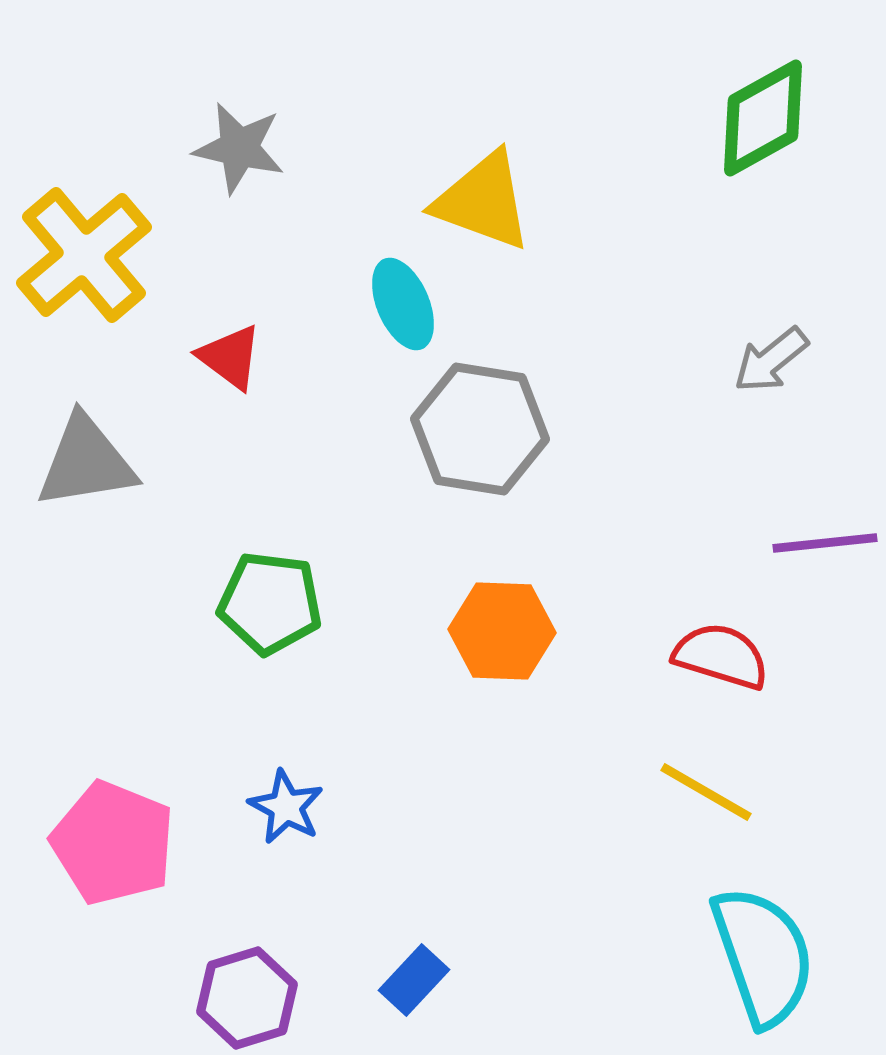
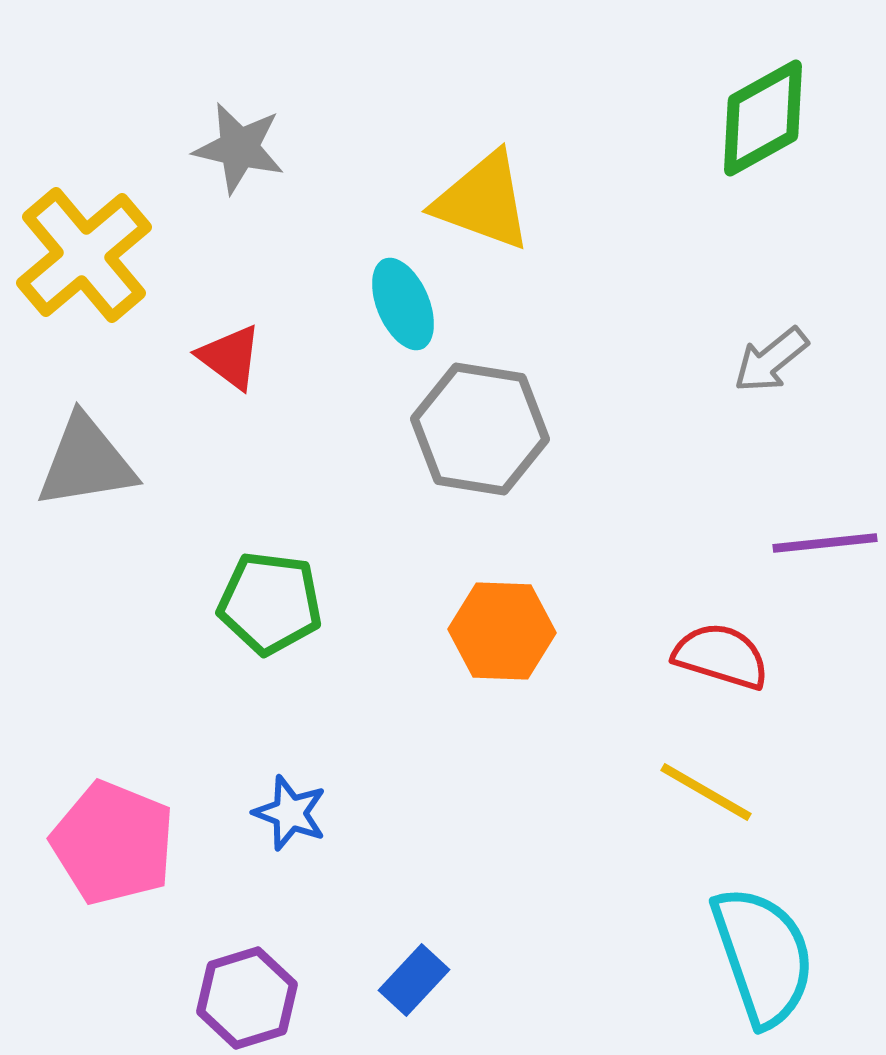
blue star: moved 4 px right, 6 px down; rotated 8 degrees counterclockwise
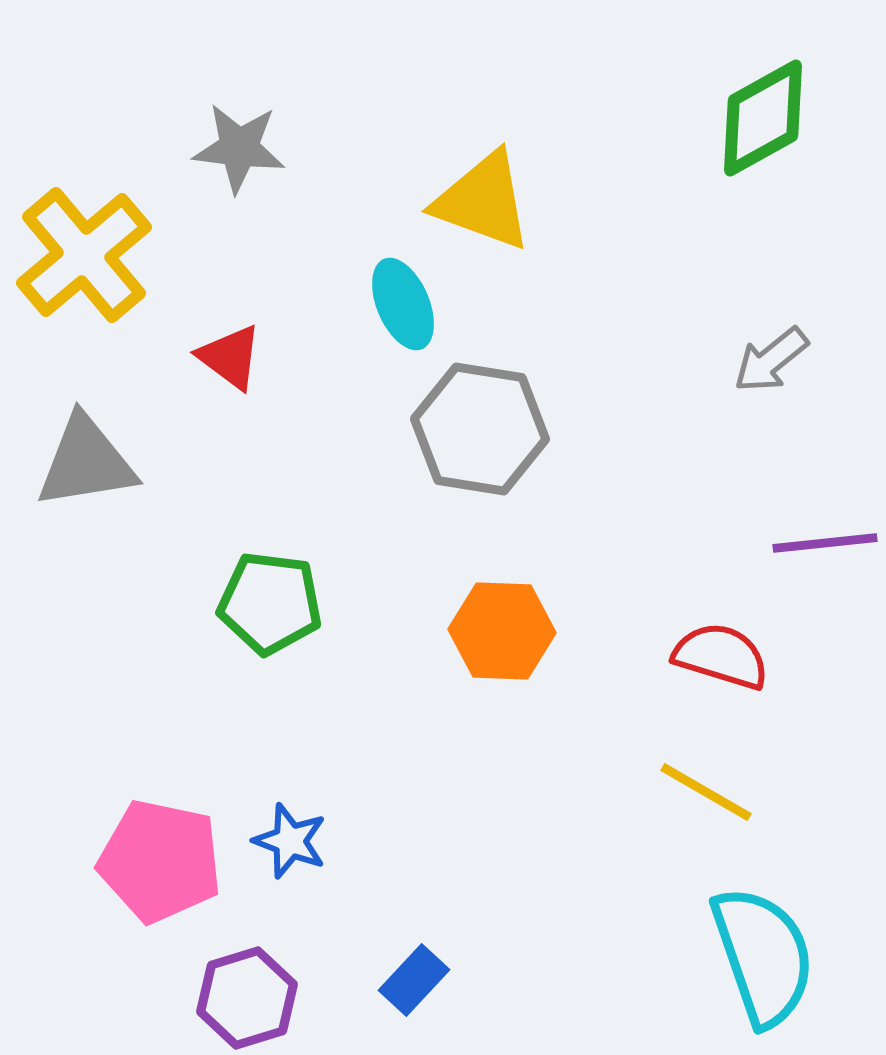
gray star: rotated 6 degrees counterclockwise
blue star: moved 28 px down
pink pentagon: moved 47 px right, 18 px down; rotated 10 degrees counterclockwise
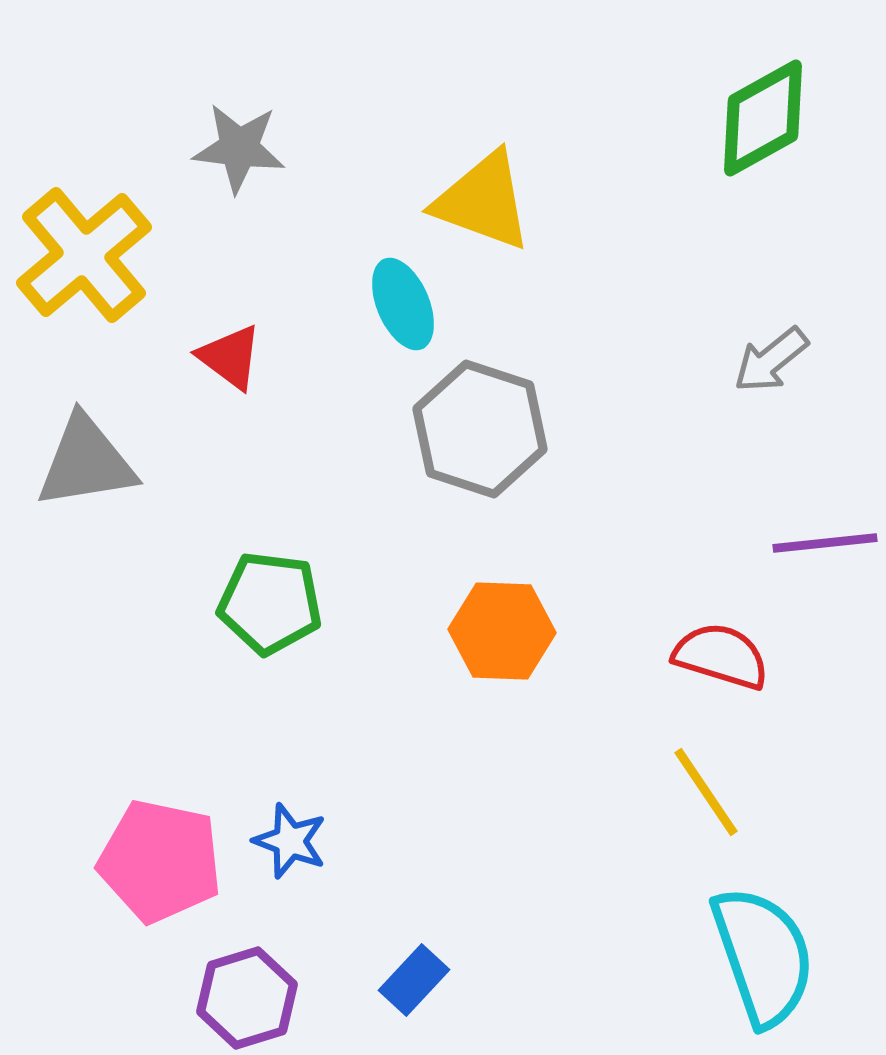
gray hexagon: rotated 9 degrees clockwise
yellow line: rotated 26 degrees clockwise
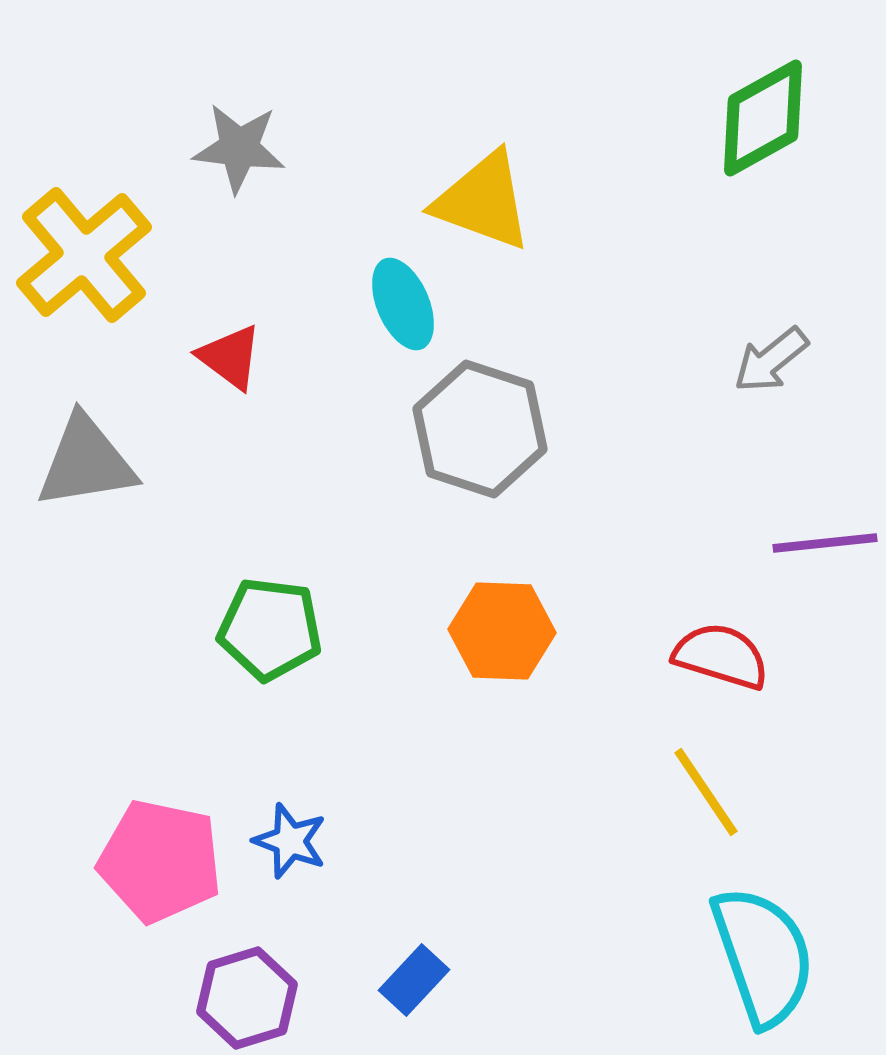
green pentagon: moved 26 px down
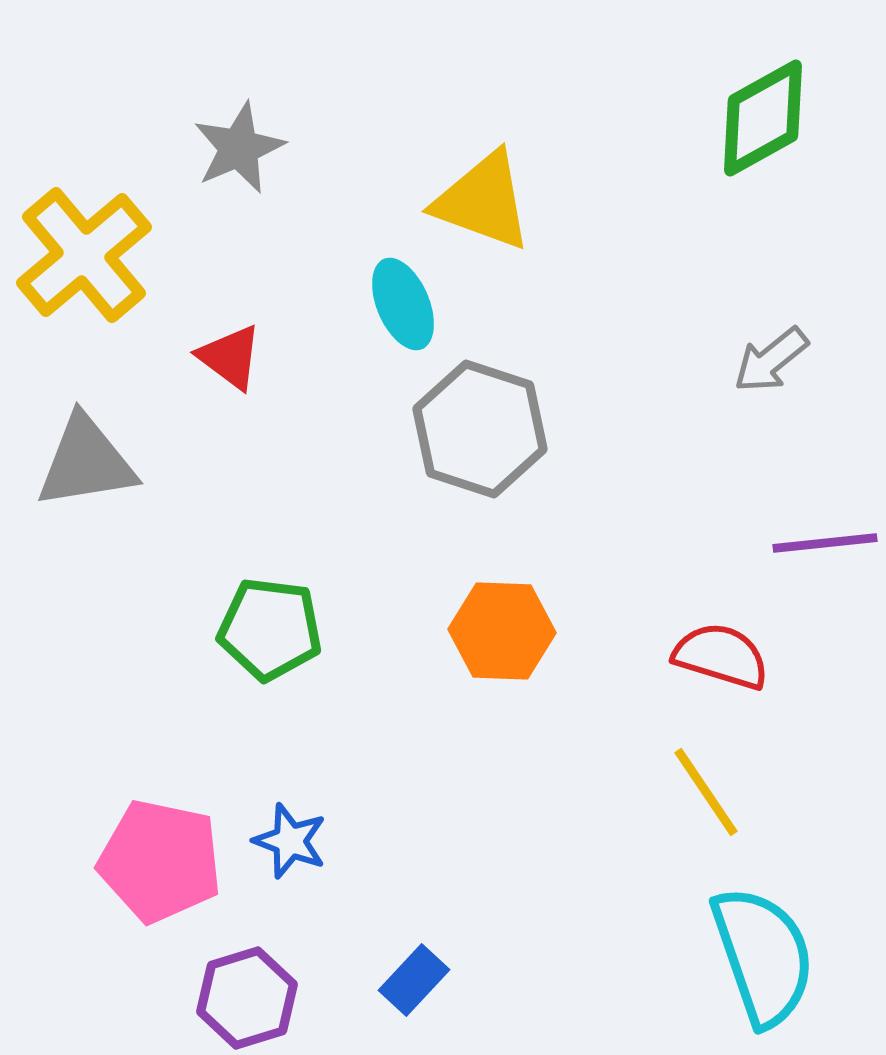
gray star: rotated 30 degrees counterclockwise
